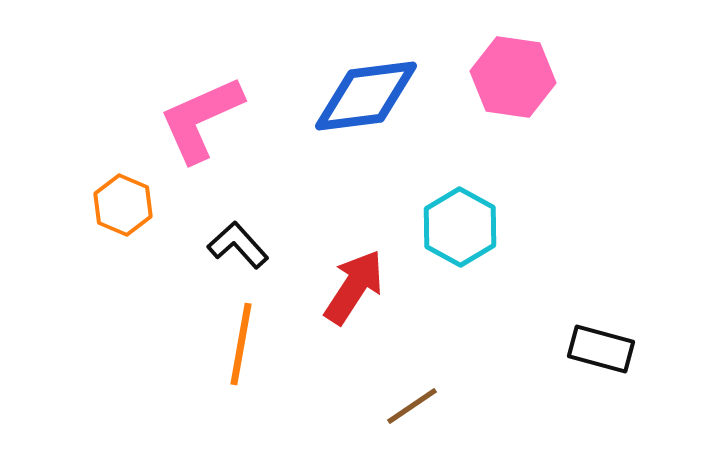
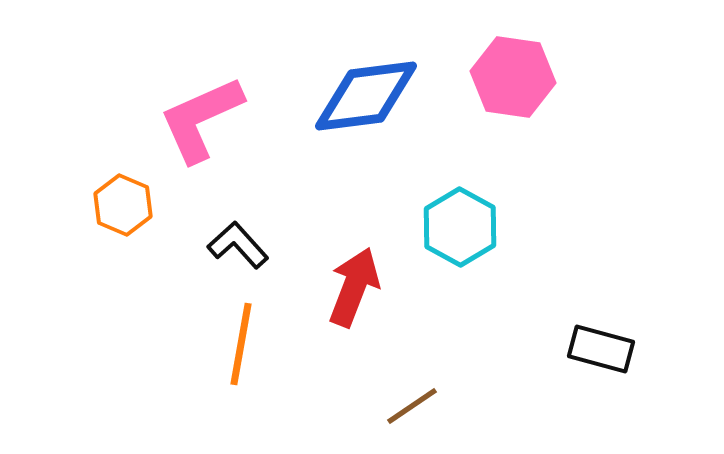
red arrow: rotated 12 degrees counterclockwise
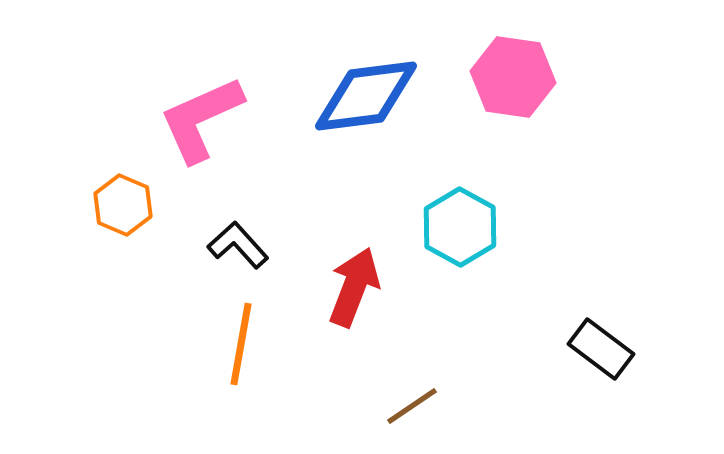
black rectangle: rotated 22 degrees clockwise
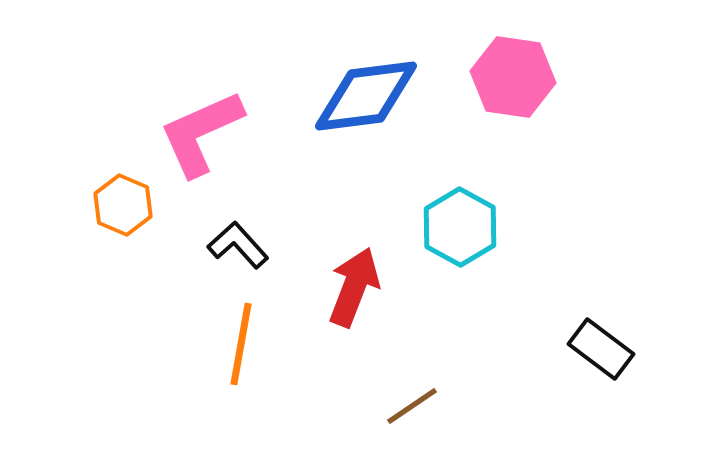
pink L-shape: moved 14 px down
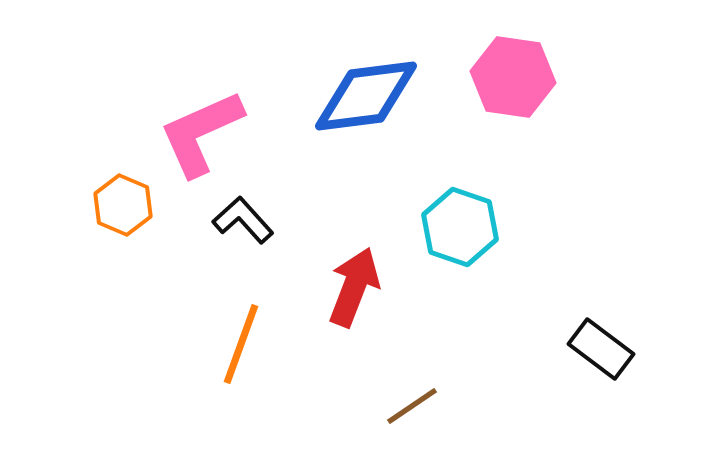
cyan hexagon: rotated 10 degrees counterclockwise
black L-shape: moved 5 px right, 25 px up
orange line: rotated 10 degrees clockwise
